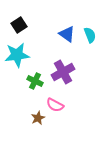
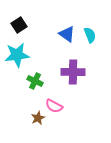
purple cross: moved 10 px right; rotated 30 degrees clockwise
pink semicircle: moved 1 px left, 1 px down
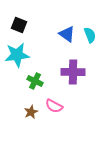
black square: rotated 35 degrees counterclockwise
brown star: moved 7 px left, 6 px up
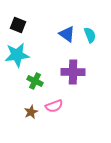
black square: moved 1 px left
pink semicircle: rotated 48 degrees counterclockwise
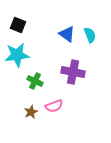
purple cross: rotated 10 degrees clockwise
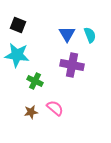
blue triangle: rotated 24 degrees clockwise
cyan star: rotated 15 degrees clockwise
purple cross: moved 1 px left, 7 px up
pink semicircle: moved 1 px right, 2 px down; rotated 120 degrees counterclockwise
brown star: rotated 16 degrees clockwise
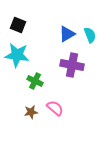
blue triangle: rotated 30 degrees clockwise
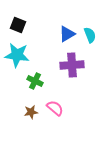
purple cross: rotated 15 degrees counterclockwise
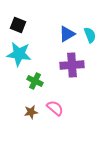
cyan star: moved 2 px right, 1 px up
